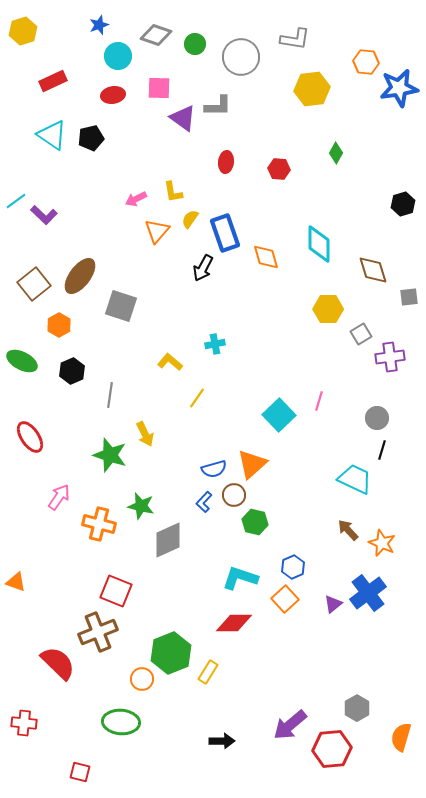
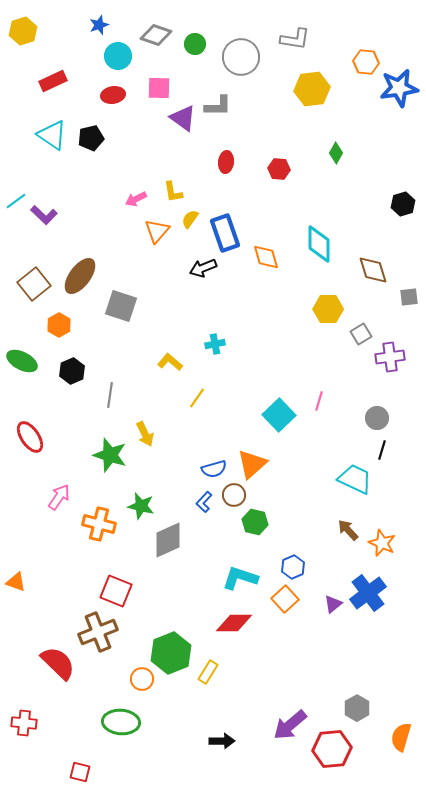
black arrow at (203, 268): rotated 40 degrees clockwise
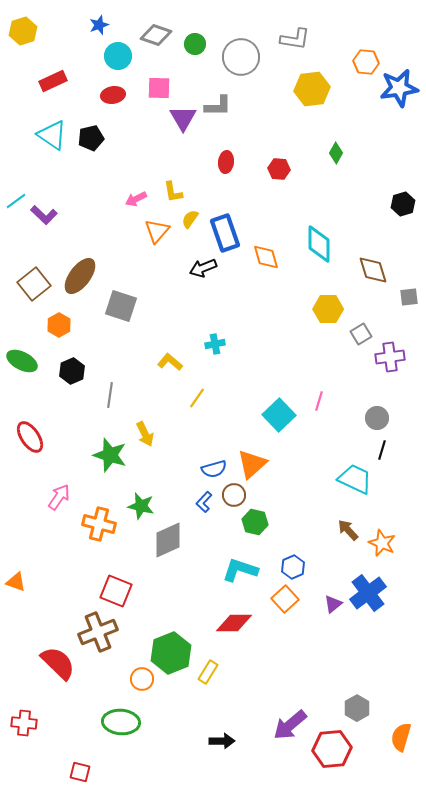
purple triangle at (183, 118): rotated 24 degrees clockwise
cyan L-shape at (240, 578): moved 8 px up
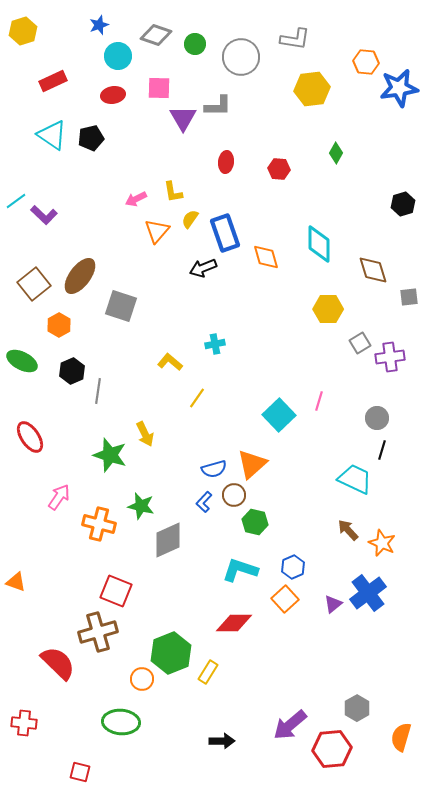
gray square at (361, 334): moved 1 px left, 9 px down
gray line at (110, 395): moved 12 px left, 4 px up
brown cross at (98, 632): rotated 6 degrees clockwise
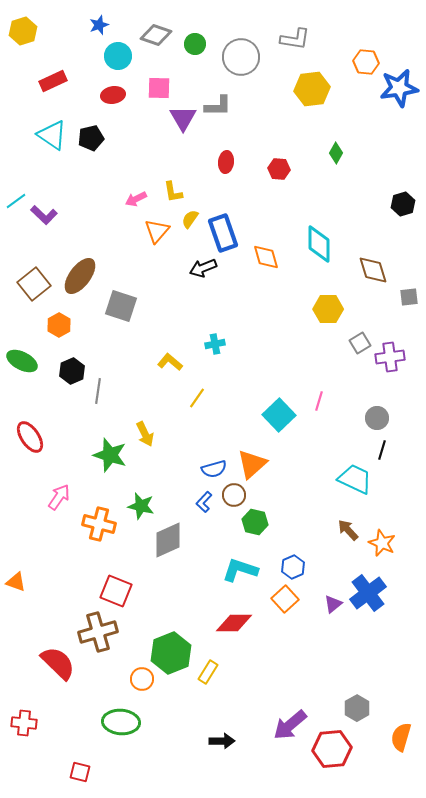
blue rectangle at (225, 233): moved 2 px left
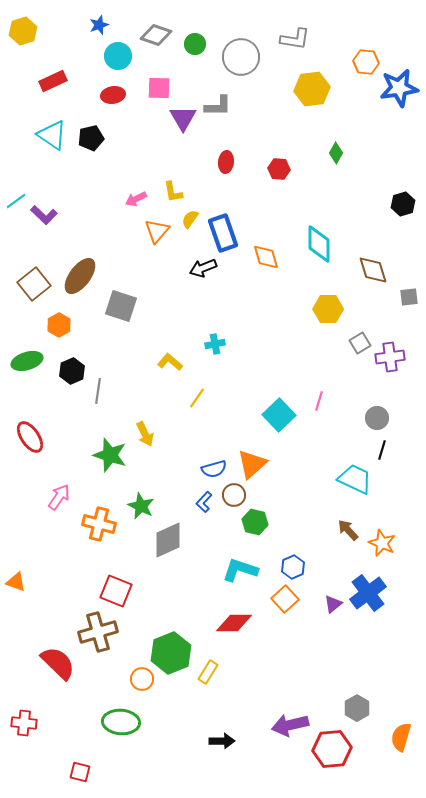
green ellipse at (22, 361): moved 5 px right; rotated 44 degrees counterclockwise
green star at (141, 506): rotated 12 degrees clockwise
purple arrow at (290, 725): rotated 27 degrees clockwise
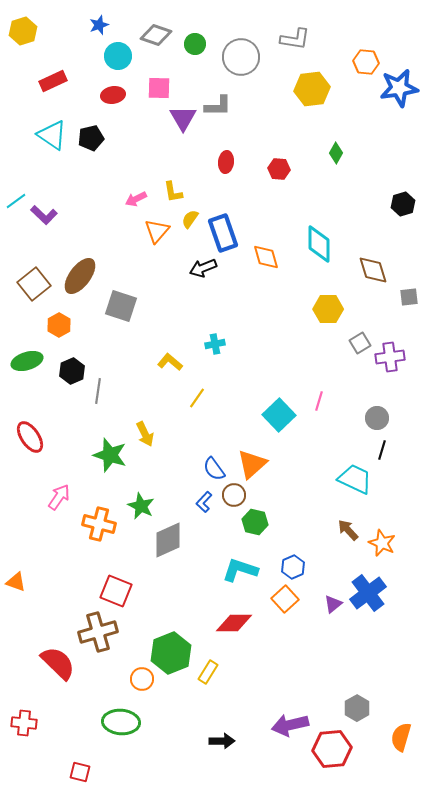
blue semicircle at (214, 469): rotated 70 degrees clockwise
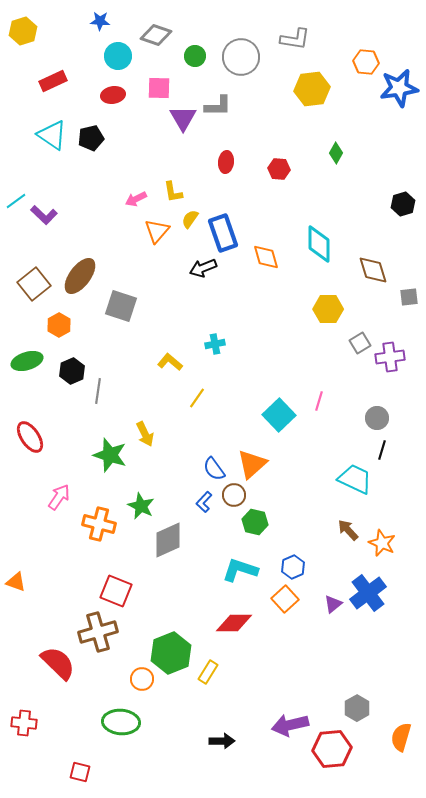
blue star at (99, 25): moved 1 px right, 4 px up; rotated 24 degrees clockwise
green circle at (195, 44): moved 12 px down
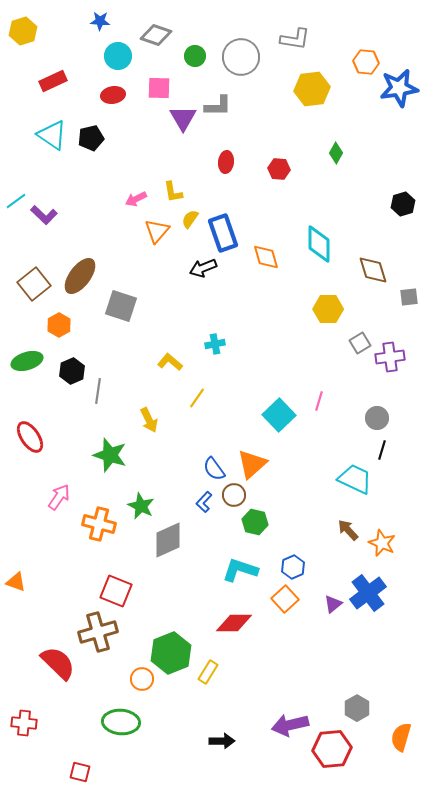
yellow arrow at (145, 434): moved 4 px right, 14 px up
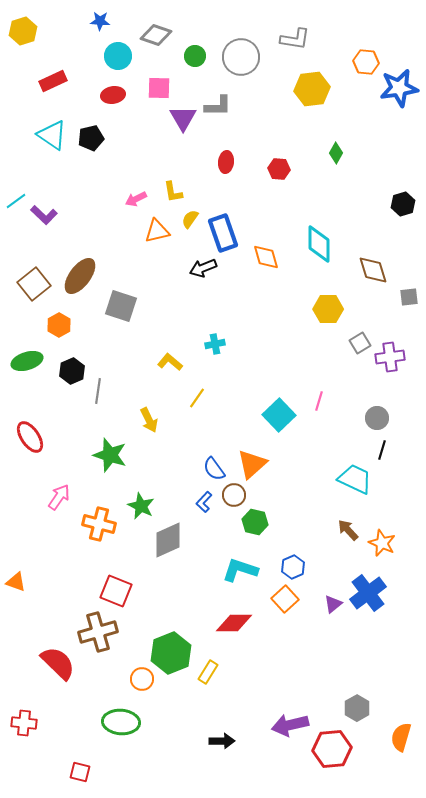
orange triangle at (157, 231): rotated 36 degrees clockwise
